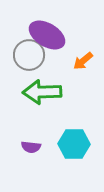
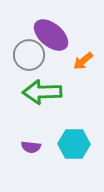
purple ellipse: moved 4 px right; rotated 9 degrees clockwise
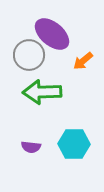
purple ellipse: moved 1 px right, 1 px up
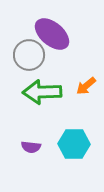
orange arrow: moved 3 px right, 25 px down
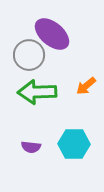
green arrow: moved 5 px left
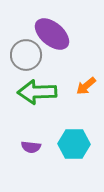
gray circle: moved 3 px left
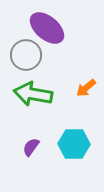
purple ellipse: moved 5 px left, 6 px up
orange arrow: moved 2 px down
green arrow: moved 4 px left, 2 px down; rotated 12 degrees clockwise
purple semicircle: rotated 120 degrees clockwise
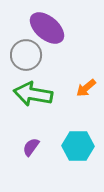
cyan hexagon: moved 4 px right, 2 px down
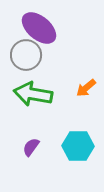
purple ellipse: moved 8 px left
